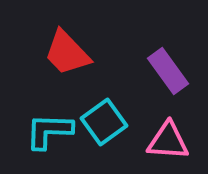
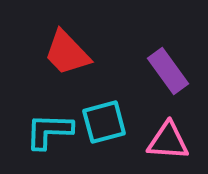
cyan square: rotated 21 degrees clockwise
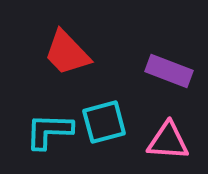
purple rectangle: moved 1 px right; rotated 33 degrees counterclockwise
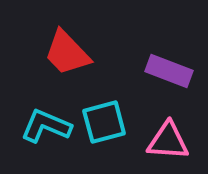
cyan L-shape: moved 3 px left, 5 px up; rotated 21 degrees clockwise
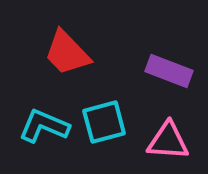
cyan L-shape: moved 2 px left
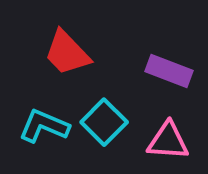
cyan square: rotated 30 degrees counterclockwise
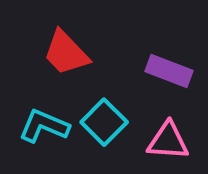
red trapezoid: moved 1 px left
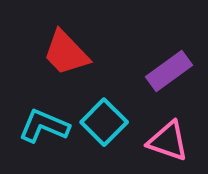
purple rectangle: rotated 57 degrees counterclockwise
pink triangle: rotated 15 degrees clockwise
